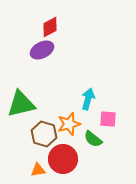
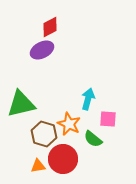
orange star: rotated 30 degrees counterclockwise
orange triangle: moved 4 px up
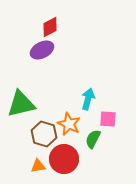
green semicircle: rotated 78 degrees clockwise
red circle: moved 1 px right
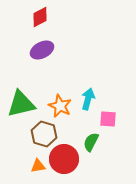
red diamond: moved 10 px left, 10 px up
orange star: moved 9 px left, 18 px up
green semicircle: moved 2 px left, 3 px down
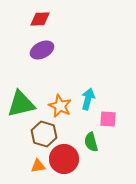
red diamond: moved 2 px down; rotated 25 degrees clockwise
green semicircle: rotated 42 degrees counterclockwise
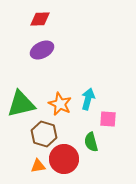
orange star: moved 2 px up
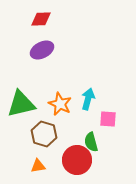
red diamond: moved 1 px right
red circle: moved 13 px right, 1 px down
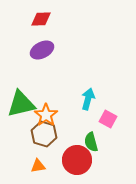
orange star: moved 14 px left, 11 px down; rotated 10 degrees clockwise
pink square: rotated 24 degrees clockwise
